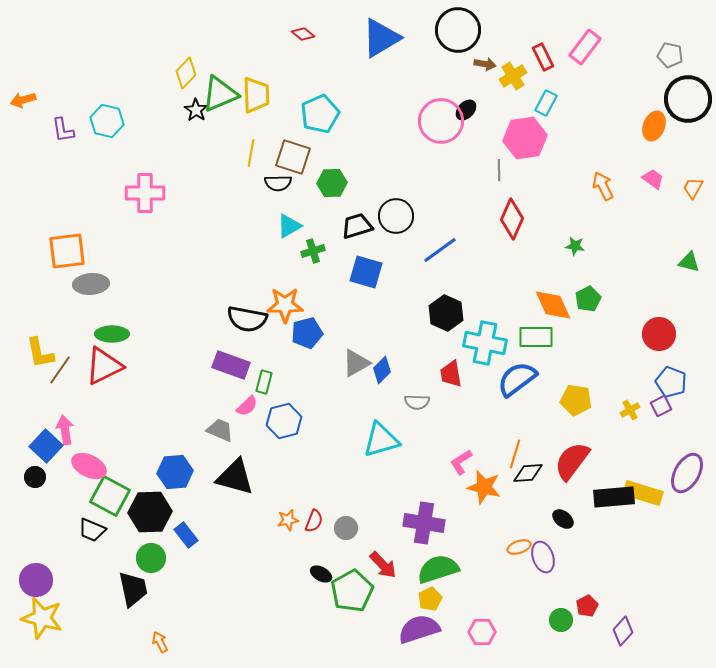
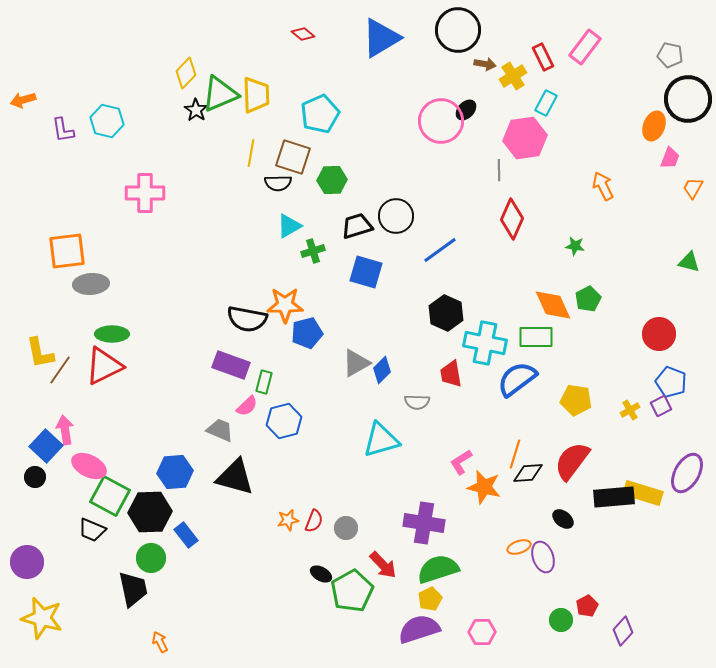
pink trapezoid at (653, 179): moved 17 px right, 21 px up; rotated 75 degrees clockwise
green hexagon at (332, 183): moved 3 px up
purple circle at (36, 580): moved 9 px left, 18 px up
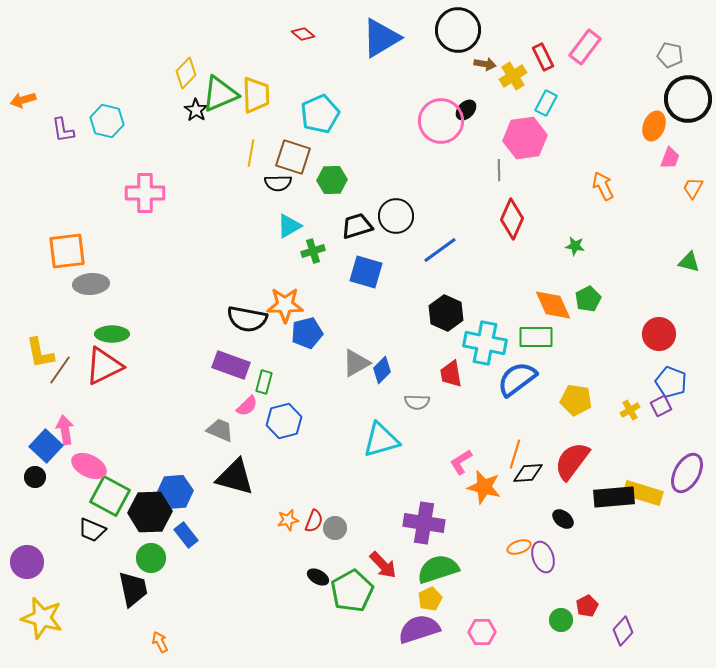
blue hexagon at (175, 472): moved 20 px down
gray circle at (346, 528): moved 11 px left
black ellipse at (321, 574): moved 3 px left, 3 px down
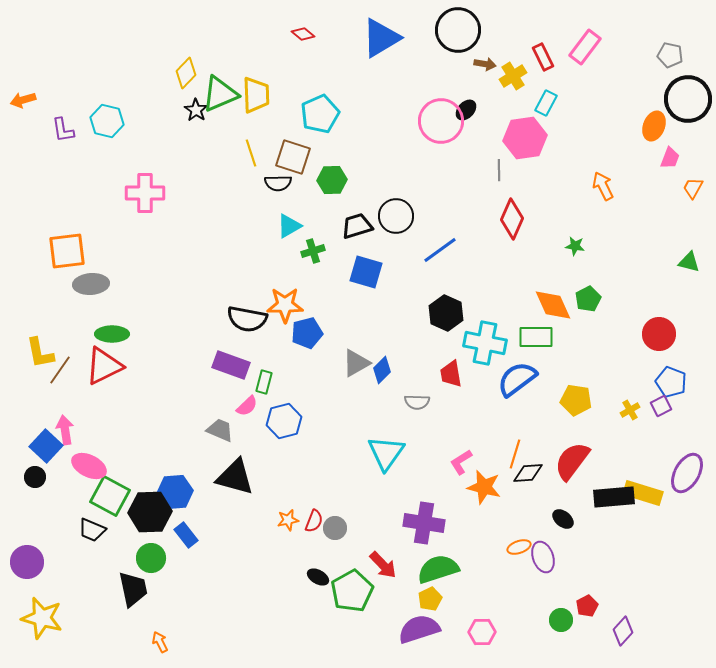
yellow line at (251, 153): rotated 28 degrees counterclockwise
cyan triangle at (381, 440): moved 5 px right, 13 px down; rotated 39 degrees counterclockwise
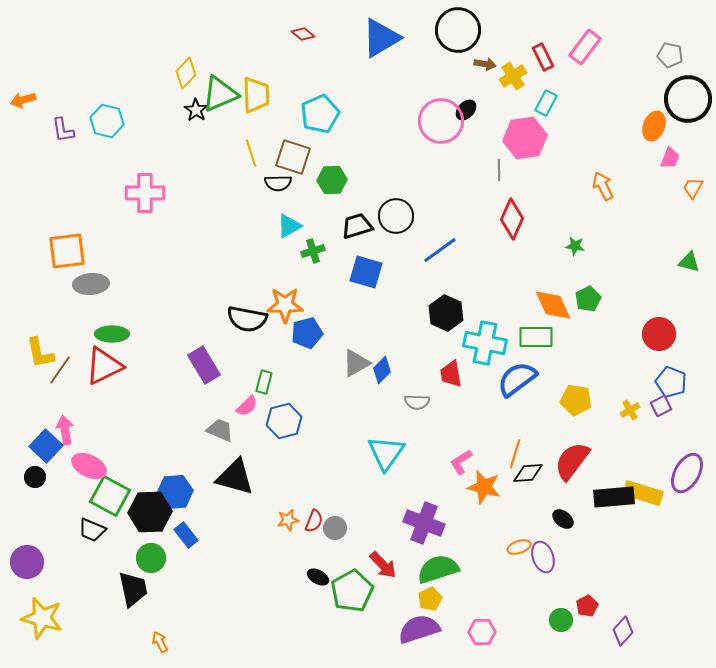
purple rectangle at (231, 365): moved 27 px left; rotated 39 degrees clockwise
purple cross at (424, 523): rotated 12 degrees clockwise
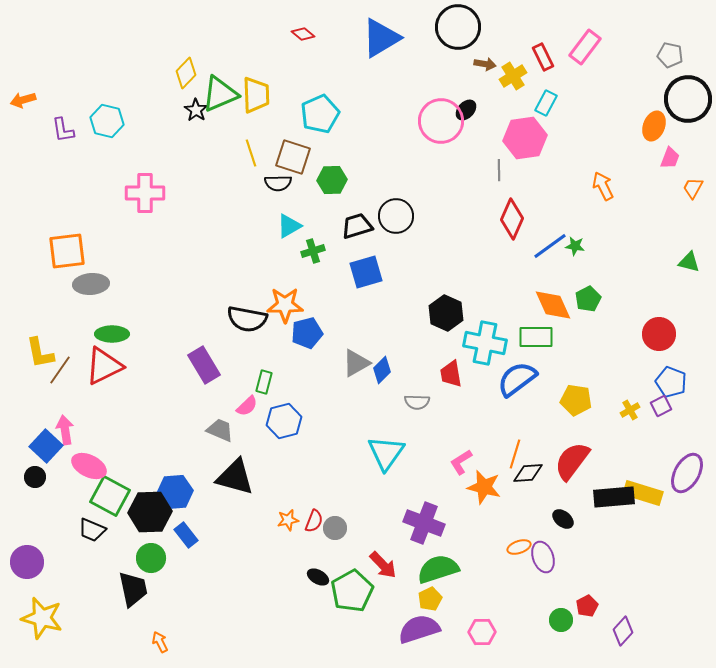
black circle at (458, 30): moved 3 px up
blue line at (440, 250): moved 110 px right, 4 px up
blue square at (366, 272): rotated 32 degrees counterclockwise
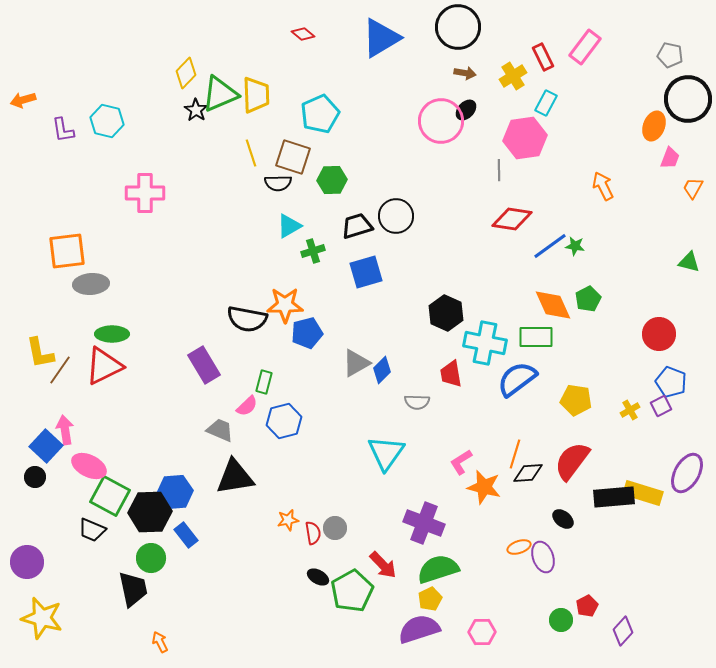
brown arrow at (485, 64): moved 20 px left, 9 px down
red diamond at (512, 219): rotated 75 degrees clockwise
black triangle at (235, 477): rotated 24 degrees counterclockwise
red semicircle at (314, 521): moved 1 px left, 12 px down; rotated 30 degrees counterclockwise
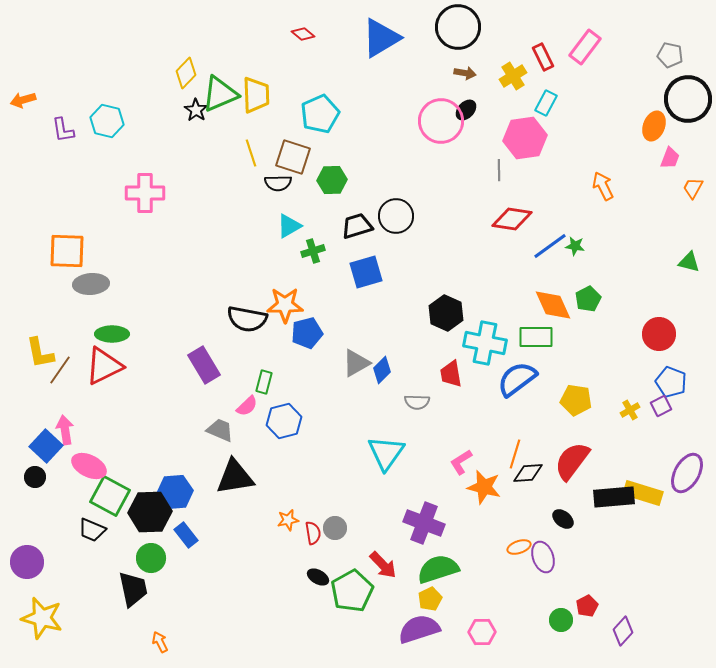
orange square at (67, 251): rotated 9 degrees clockwise
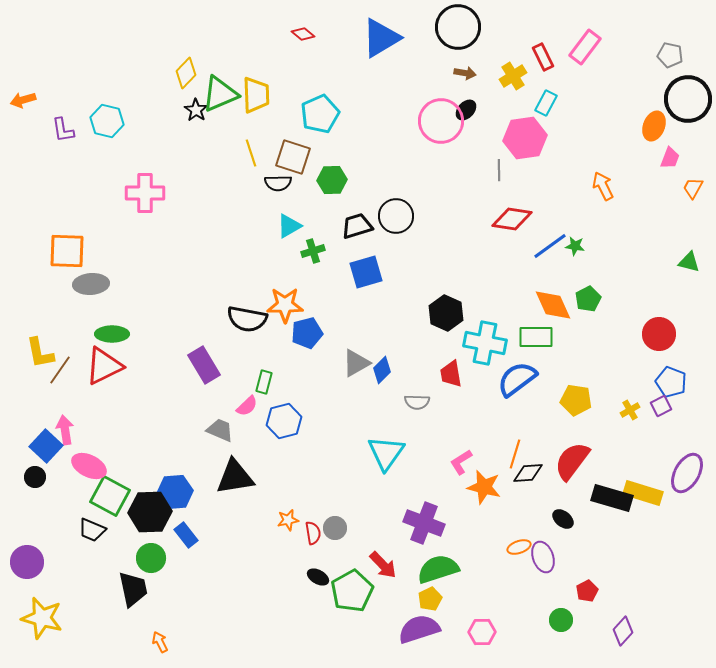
black rectangle at (614, 497): moved 2 px left, 1 px down; rotated 21 degrees clockwise
red pentagon at (587, 606): moved 15 px up
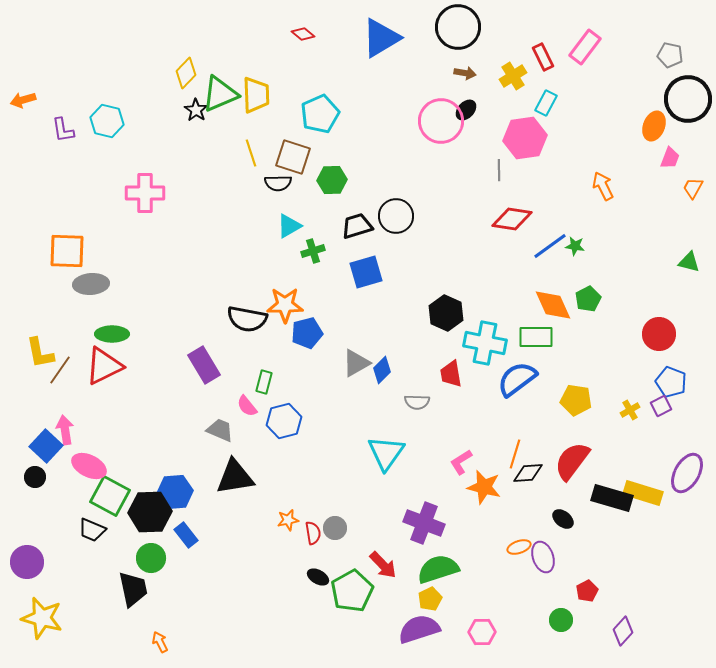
pink semicircle at (247, 406): rotated 95 degrees clockwise
